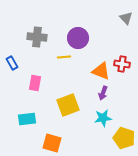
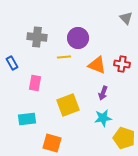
orange triangle: moved 4 px left, 6 px up
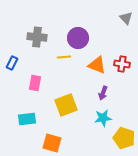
blue rectangle: rotated 56 degrees clockwise
yellow square: moved 2 px left
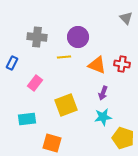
purple circle: moved 1 px up
pink rectangle: rotated 28 degrees clockwise
cyan star: moved 1 px up
yellow pentagon: moved 1 px left
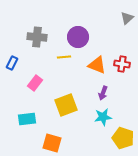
gray triangle: moved 1 px right; rotated 32 degrees clockwise
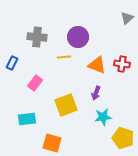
purple arrow: moved 7 px left
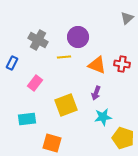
gray cross: moved 1 px right, 3 px down; rotated 24 degrees clockwise
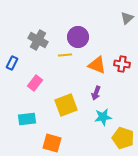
yellow line: moved 1 px right, 2 px up
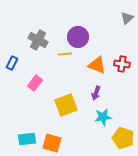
yellow line: moved 1 px up
cyan rectangle: moved 20 px down
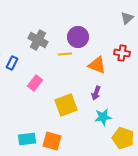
red cross: moved 11 px up
orange square: moved 2 px up
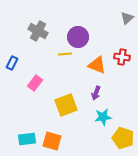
gray cross: moved 9 px up
red cross: moved 4 px down
